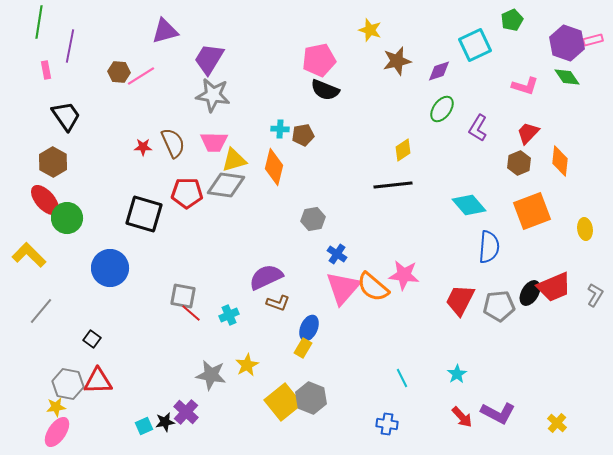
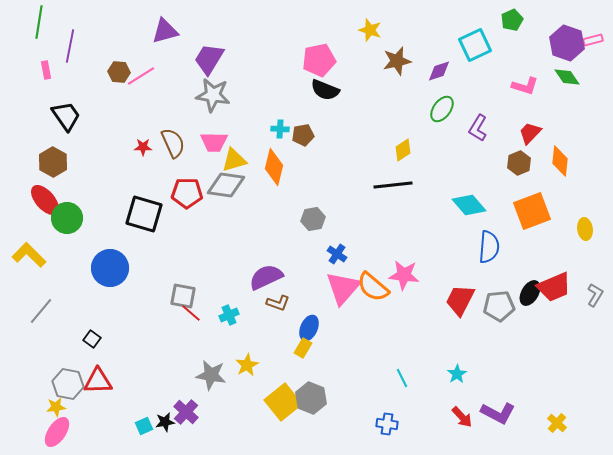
red trapezoid at (528, 133): moved 2 px right
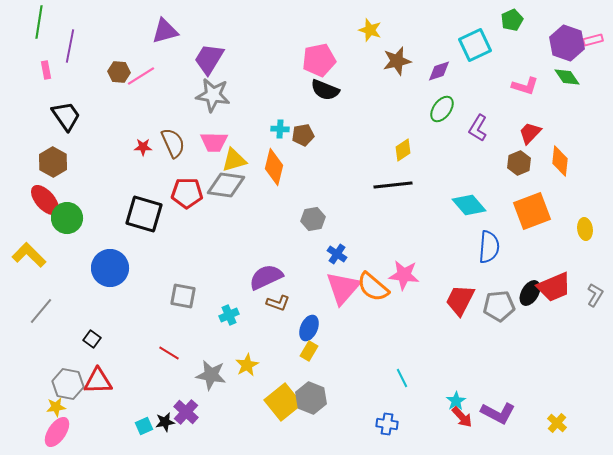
red line at (191, 313): moved 22 px left, 40 px down; rotated 10 degrees counterclockwise
yellow rectangle at (303, 348): moved 6 px right, 3 px down
cyan star at (457, 374): moved 1 px left, 27 px down
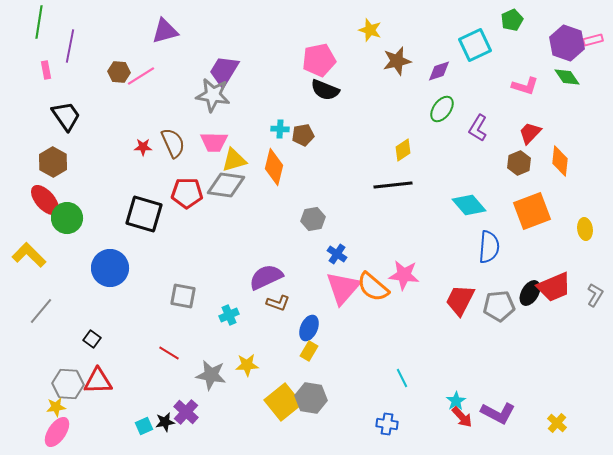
purple trapezoid at (209, 59): moved 15 px right, 12 px down
yellow star at (247, 365): rotated 25 degrees clockwise
gray hexagon at (68, 384): rotated 8 degrees counterclockwise
gray hexagon at (311, 398): rotated 12 degrees counterclockwise
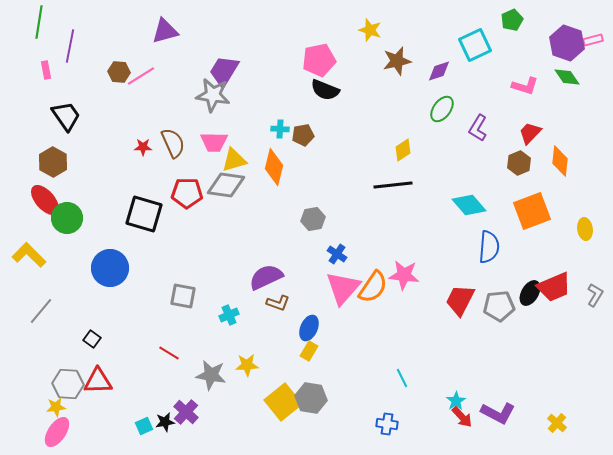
orange semicircle at (373, 287): rotated 96 degrees counterclockwise
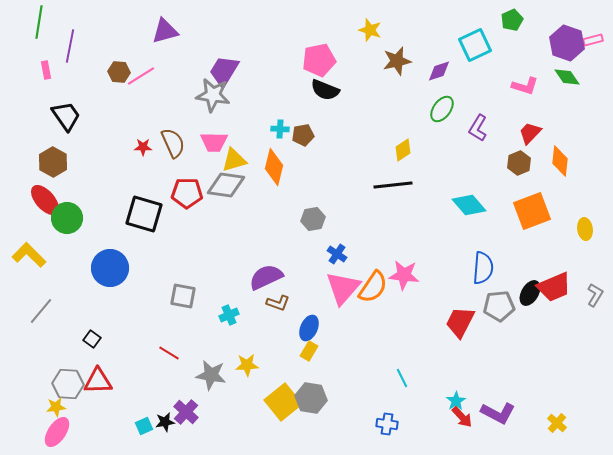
blue semicircle at (489, 247): moved 6 px left, 21 px down
red trapezoid at (460, 300): moved 22 px down
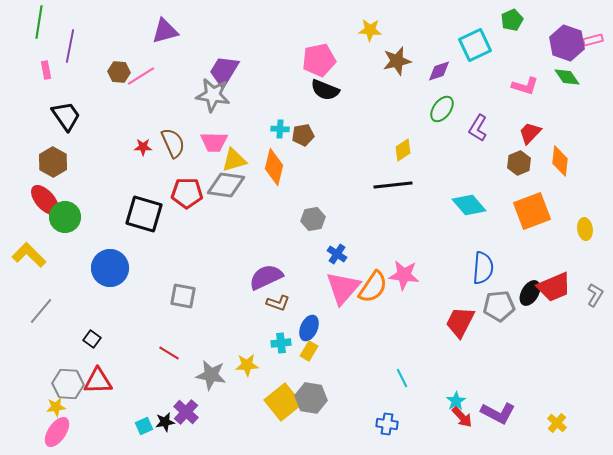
yellow star at (370, 30): rotated 15 degrees counterclockwise
green circle at (67, 218): moved 2 px left, 1 px up
cyan cross at (229, 315): moved 52 px right, 28 px down; rotated 18 degrees clockwise
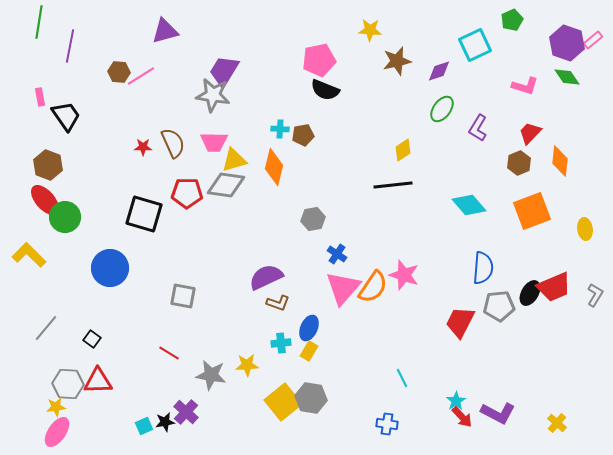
pink rectangle at (593, 40): rotated 24 degrees counterclockwise
pink rectangle at (46, 70): moved 6 px left, 27 px down
brown hexagon at (53, 162): moved 5 px left, 3 px down; rotated 8 degrees counterclockwise
pink star at (404, 275): rotated 12 degrees clockwise
gray line at (41, 311): moved 5 px right, 17 px down
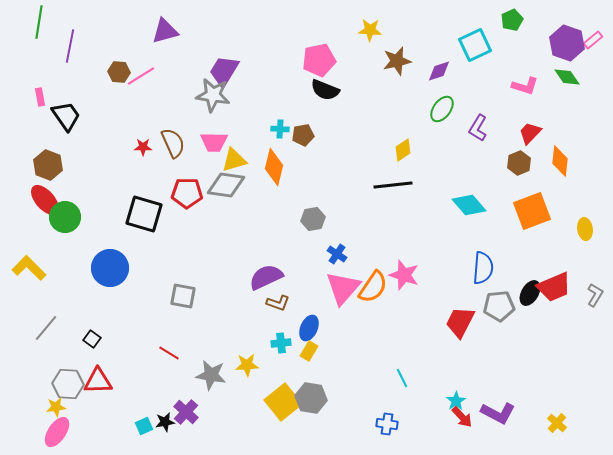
yellow L-shape at (29, 255): moved 13 px down
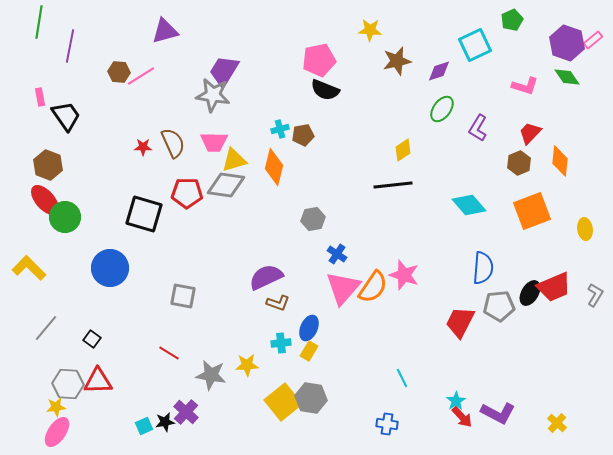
cyan cross at (280, 129): rotated 18 degrees counterclockwise
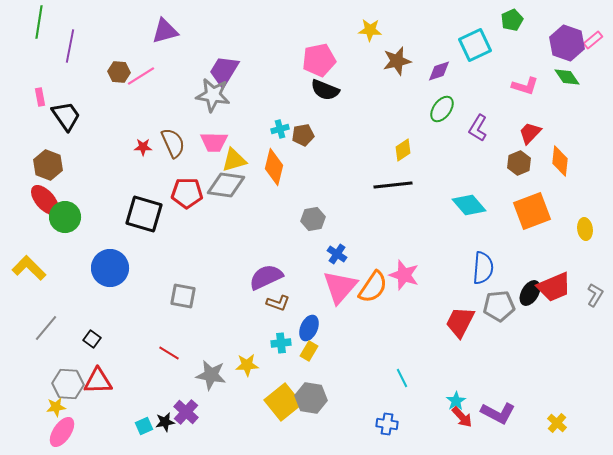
pink triangle at (343, 288): moved 3 px left, 1 px up
pink ellipse at (57, 432): moved 5 px right
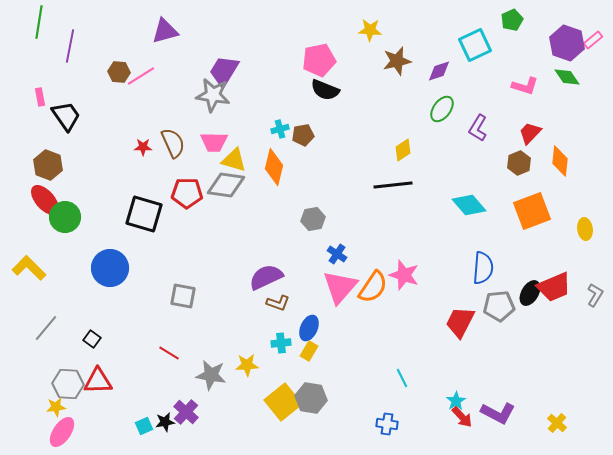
yellow triangle at (234, 160): rotated 32 degrees clockwise
